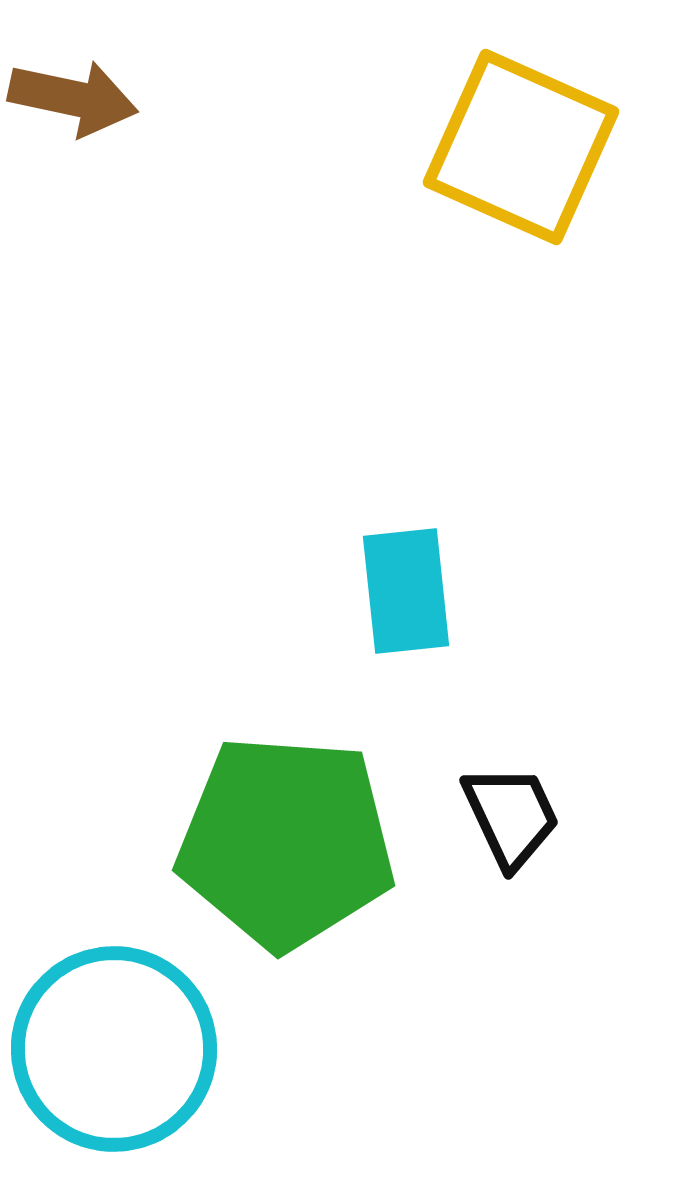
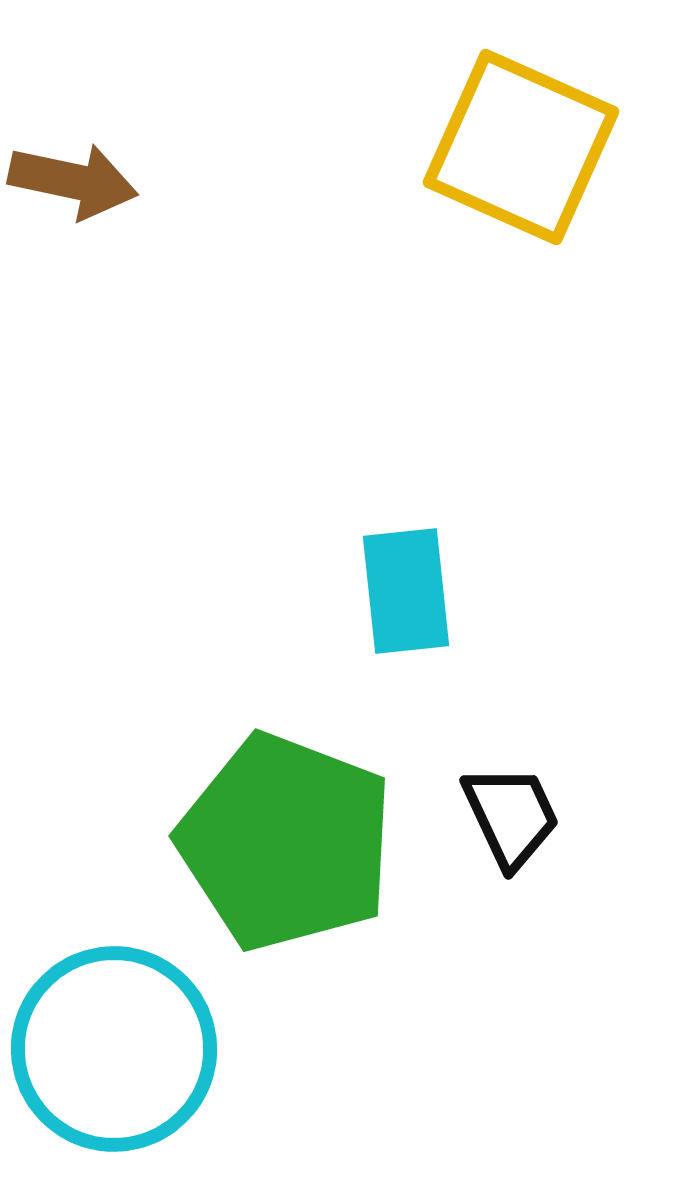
brown arrow: moved 83 px down
green pentagon: rotated 17 degrees clockwise
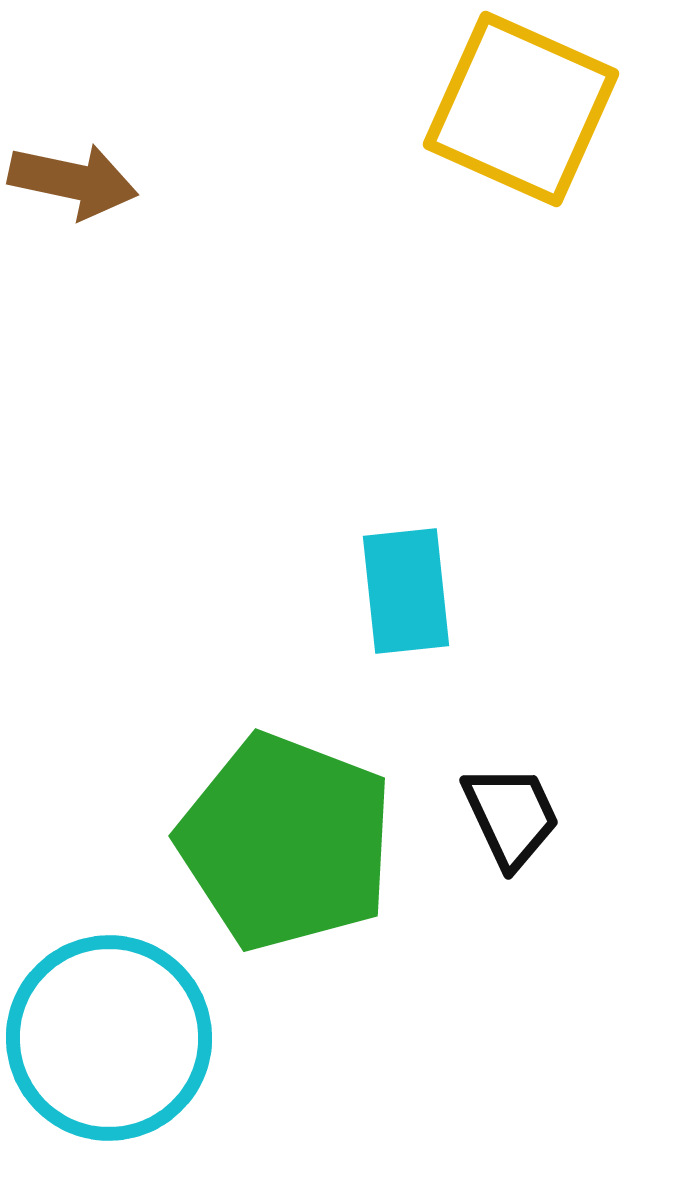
yellow square: moved 38 px up
cyan circle: moved 5 px left, 11 px up
